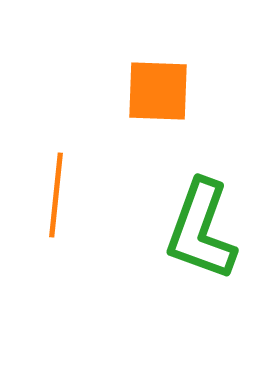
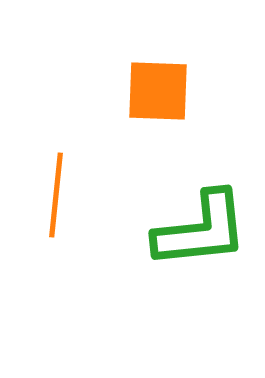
green L-shape: rotated 116 degrees counterclockwise
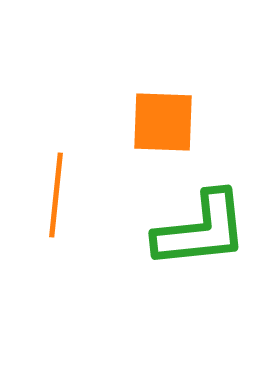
orange square: moved 5 px right, 31 px down
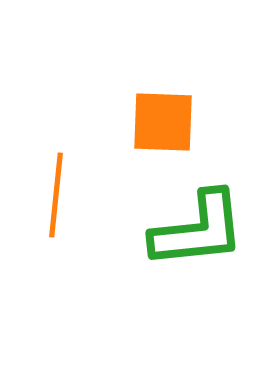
green L-shape: moved 3 px left
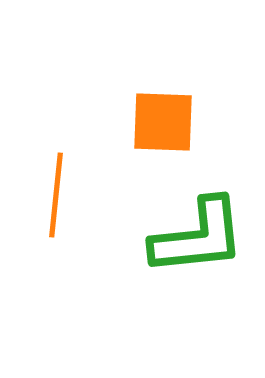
green L-shape: moved 7 px down
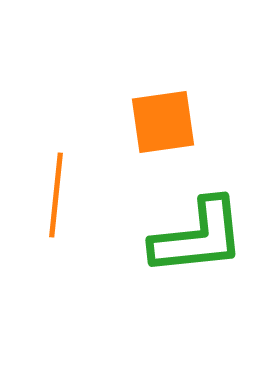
orange square: rotated 10 degrees counterclockwise
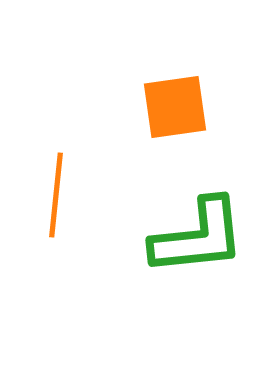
orange square: moved 12 px right, 15 px up
